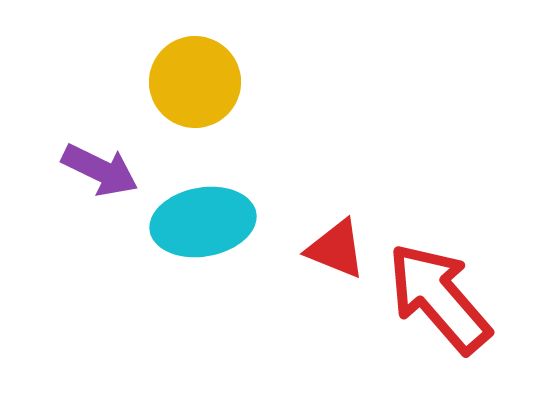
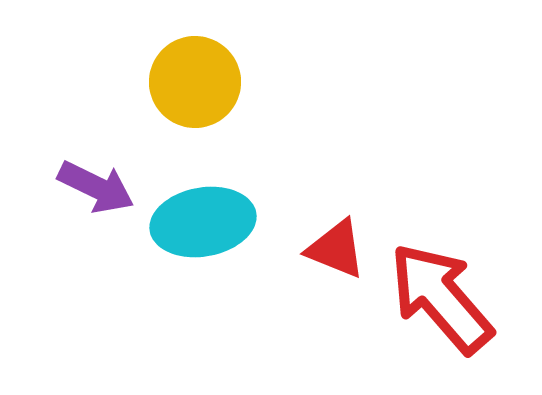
purple arrow: moved 4 px left, 17 px down
red arrow: moved 2 px right
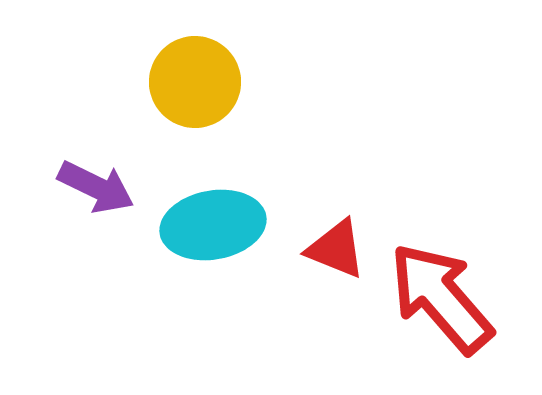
cyan ellipse: moved 10 px right, 3 px down
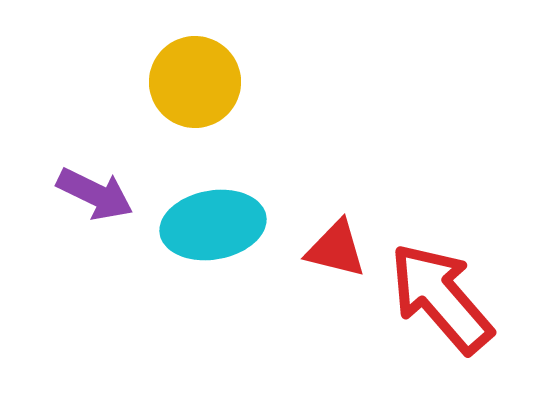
purple arrow: moved 1 px left, 7 px down
red triangle: rotated 8 degrees counterclockwise
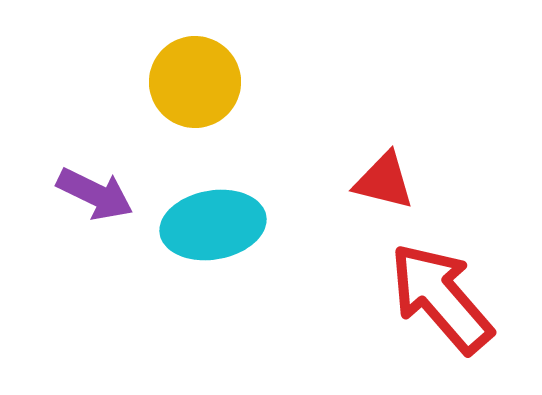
red triangle: moved 48 px right, 68 px up
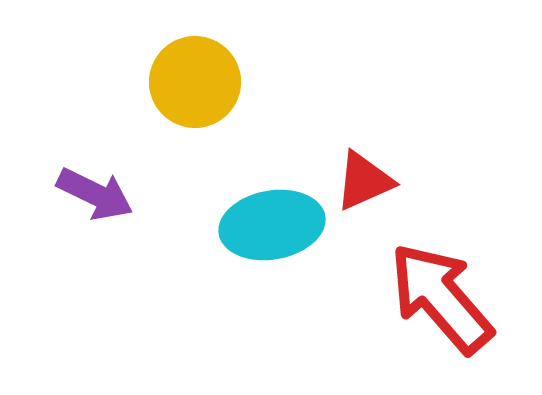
red triangle: moved 20 px left; rotated 38 degrees counterclockwise
cyan ellipse: moved 59 px right
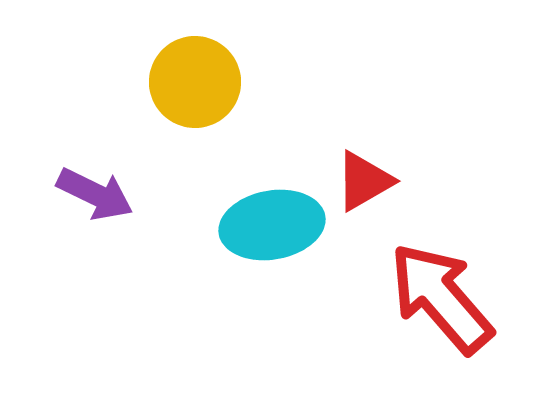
red triangle: rotated 6 degrees counterclockwise
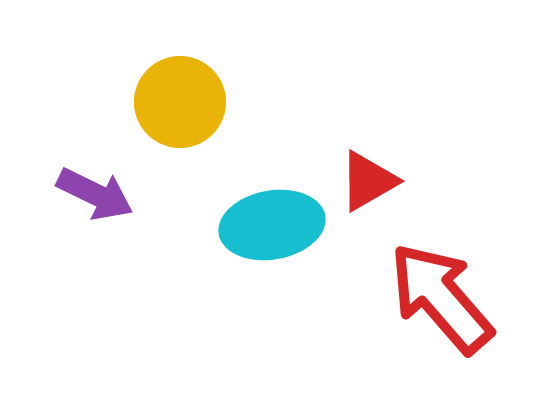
yellow circle: moved 15 px left, 20 px down
red triangle: moved 4 px right
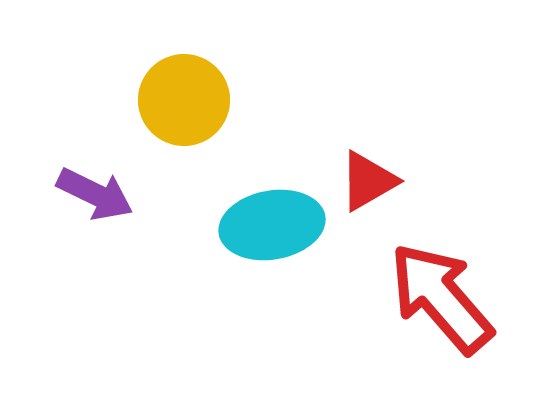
yellow circle: moved 4 px right, 2 px up
